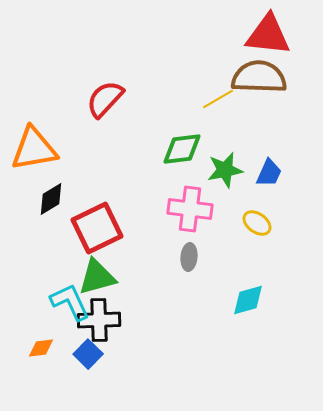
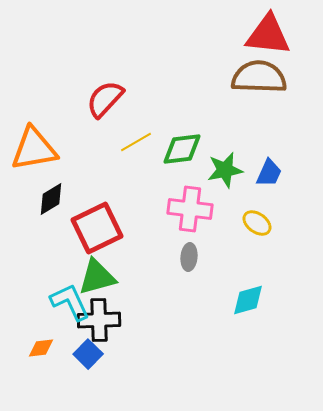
yellow line: moved 82 px left, 43 px down
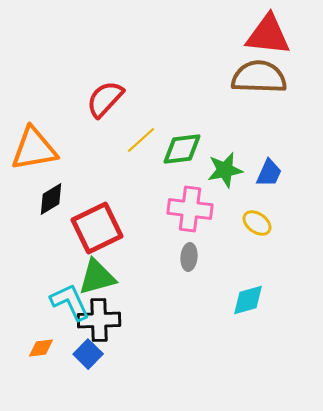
yellow line: moved 5 px right, 2 px up; rotated 12 degrees counterclockwise
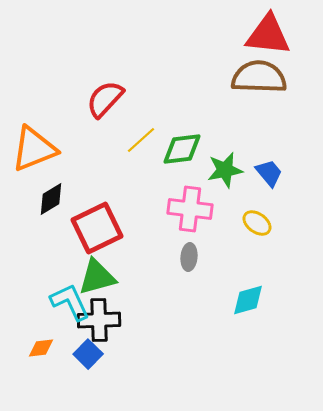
orange triangle: rotated 12 degrees counterclockwise
blue trapezoid: rotated 64 degrees counterclockwise
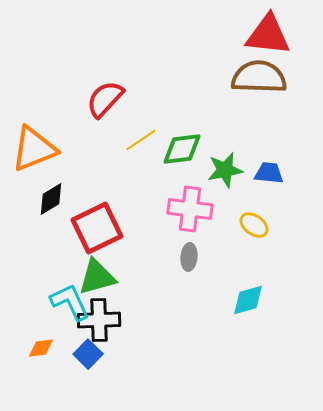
yellow line: rotated 8 degrees clockwise
blue trapezoid: rotated 44 degrees counterclockwise
yellow ellipse: moved 3 px left, 2 px down
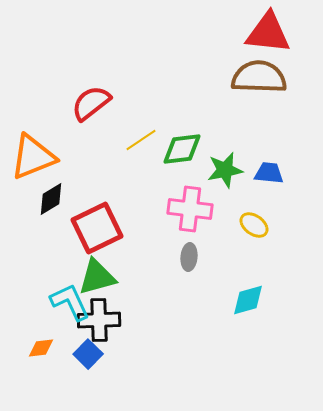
red triangle: moved 2 px up
red semicircle: moved 14 px left, 4 px down; rotated 9 degrees clockwise
orange triangle: moved 1 px left, 8 px down
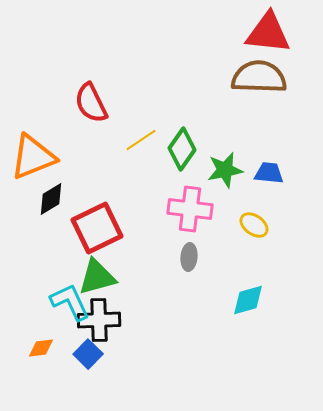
red semicircle: rotated 78 degrees counterclockwise
green diamond: rotated 48 degrees counterclockwise
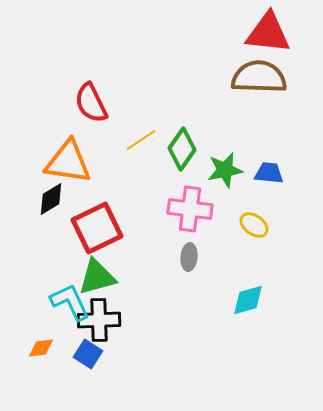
orange triangle: moved 35 px right, 5 px down; rotated 30 degrees clockwise
blue square: rotated 12 degrees counterclockwise
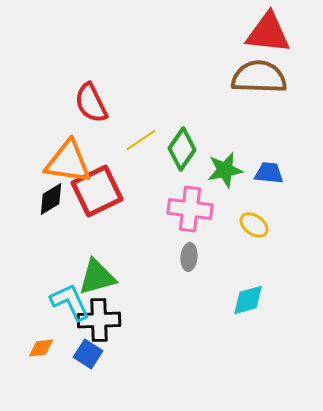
red square: moved 37 px up
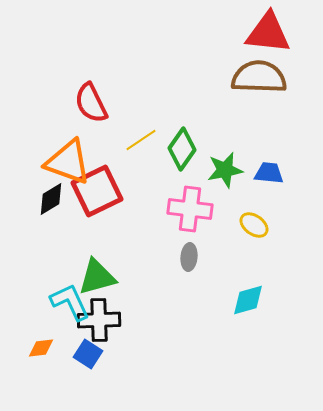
orange triangle: rotated 12 degrees clockwise
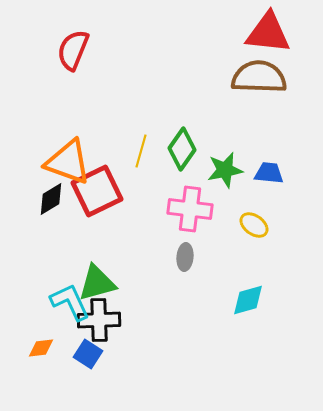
red semicircle: moved 18 px left, 53 px up; rotated 48 degrees clockwise
yellow line: moved 11 px down; rotated 40 degrees counterclockwise
gray ellipse: moved 4 px left
green triangle: moved 6 px down
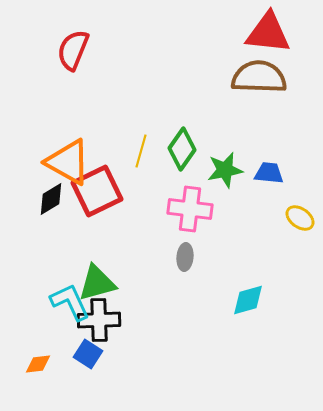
orange triangle: rotated 9 degrees clockwise
yellow ellipse: moved 46 px right, 7 px up
orange diamond: moved 3 px left, 16 px down
